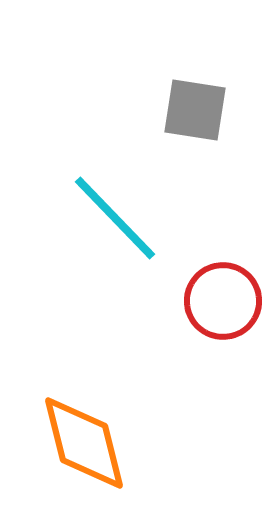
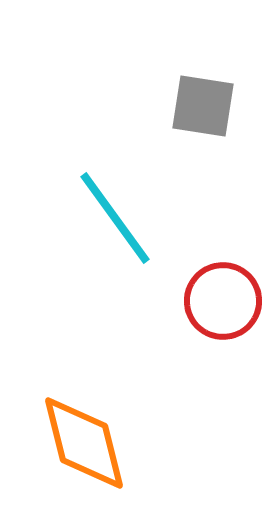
gray square: moved 8 px right, 4 px up
cyan line: rotated 8 degrees clockwise
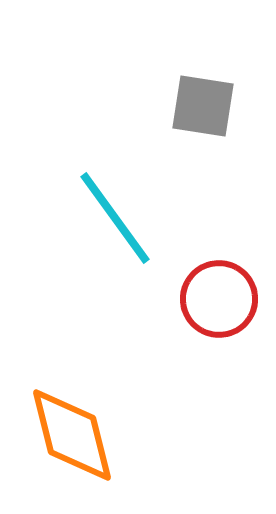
red circle: moved 4 px left, 2 px up
orange diamond: moved 12 px left, 8 px up
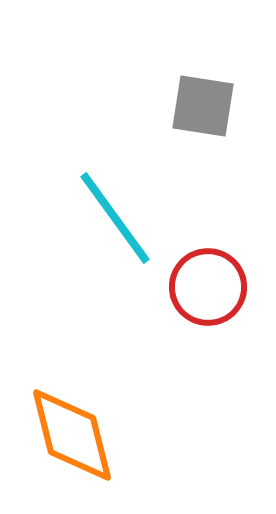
red circle: moved 11 px left, 12 px up
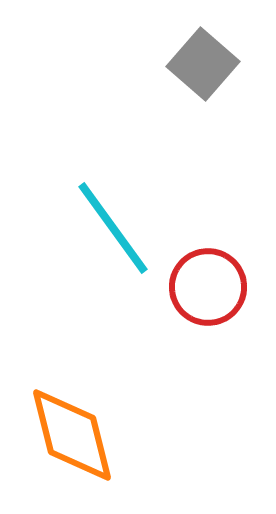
gray square: moved 42 px up; rotated 32 degrees clockwise
cyan line: moved 2 px left, 10 px down
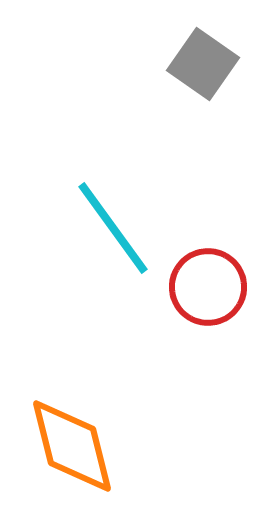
gray square: rotated 6 degrees counterclockwise
orange diamond: moved 11 px down
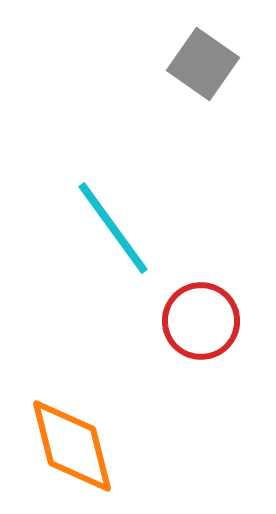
red circle: moved 7 px left, 34 px down
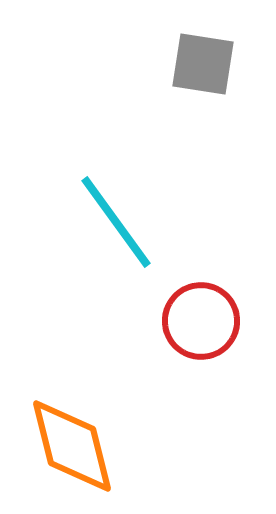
gray square: rotated 26 degrees counterclockwise
cyan line: moved 3 px right, 6 px up
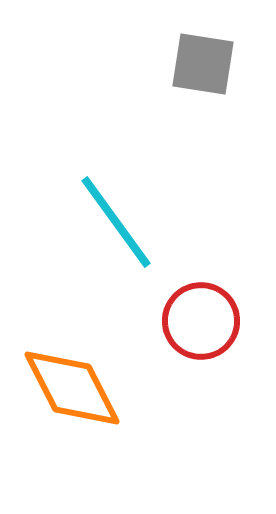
orange diamond: moved 58 px up; rotated 13 degrees counterclockwise
